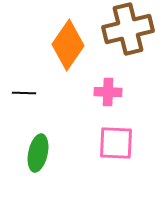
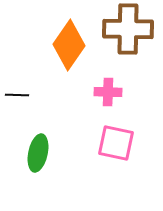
brown cross: rotated 15 degrees clockwise
orange diamond: moved 1 px right
black line: moved 7 px left, 2 px down
pink square: rotated 9 degrees clockwise
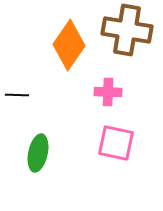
brown cross: moved 1 px left, 1 px down; rotated 9 degrees clockwise
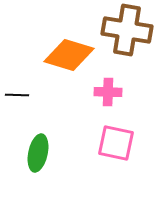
orange diamond: moved 10 px down; rotated 72 degrees clockwise
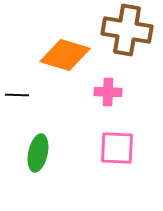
orange diamond: moved 4 px left
pink square: moved 1 px right, 5 px down; rotated 9 degrees counterclockwise
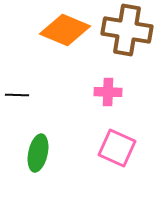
orange diamond: moved 25 px up; rotated 6 degrees clockwise
pink square: rotated 21 degrees clockwise
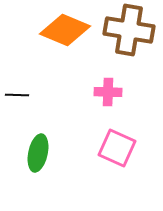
brown cross: moved 2 px right
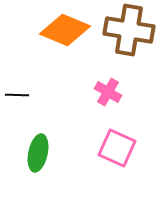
pink cross: rotated 28 degrees clockwise
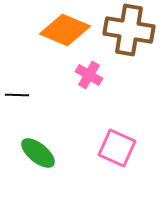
pink cross: moved 19 px left, 17 px up
green ellipse: rotated 63 degrees counterclockwise
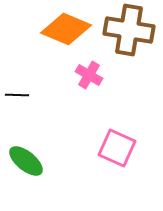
orange diamond: moved 1 px right, 1 px up
green ellipse: moved 12 px left, 8 px down
